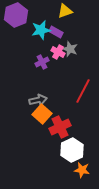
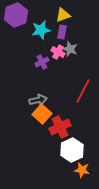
yellow triangle: moved 2 px left, 4 px down
purple rectangle: moved 6 px right; rotated 72 degrees clockwise
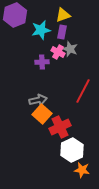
purple hexagon: moved 1 px left
purple cross: rotated 24 degrees clockwise
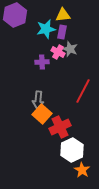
yellow triangle: rotated 14 degrees clockwise
cyan star: moved 5 px right, 1 px up
gray arrow: rotated 108 degrees clockwise
orange star: rotated 21 degrees clockwise
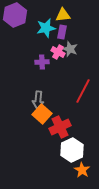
cyan star: moved 1 px up
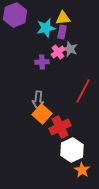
yellow triangle: moved 3 px down
pink cross: rotated 24 degrees clockwise
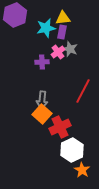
gray arrow: moved 4 px right
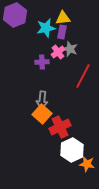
red line: moved 15 px up
orange star: moved 5 px right, 6 px up; rotated 21 degrees counterclockwise
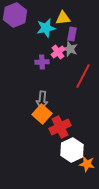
purple rectangle: moved 10 px right, 2 px down
